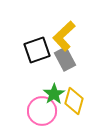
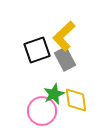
green star: rotated 10 degrees clockwise
yellow diamond: moved 2 px right, 1 px up; rotated 24 degrees counterclockwise
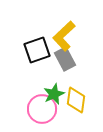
yellow diamond: rotated 16 degrees clockwise
pink circle: moved 2 px up
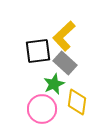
black square: moved 1 px right, 1 px down; rotated 12 degrees clockwise
gray rectangle: moved 4 px down; rotated 20 degrees counterclockwise
green star: moved 10 px up
yellow diamond: moved 1 px right, 2 px down
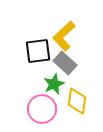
yellow diamond: moved 1 px up
